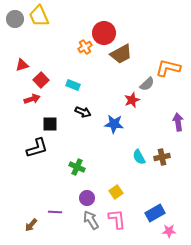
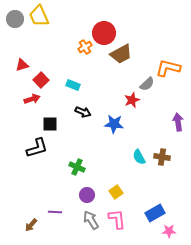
brown cross: rotated 21 degrees clockwise
purple circle: moved 3 px up
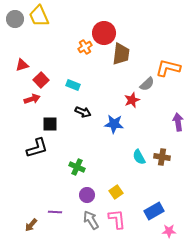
brown trapezoid: rotated 55 degrees counterclockwise
blue rectangle: moved 1 px left, 2 px up
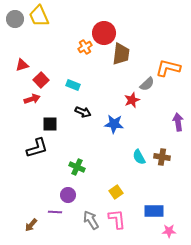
purple circle: moved 19 px left
blue rectangle: rotated 30 degrees clockwise
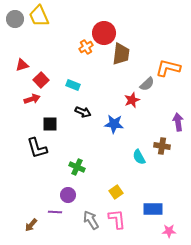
orange cross: moved 1 px right
black L-shape: rotated 90 degrees clockwise
brown cross: moved 11 px up
blue rectangle: moved 1 px left, 2 px up
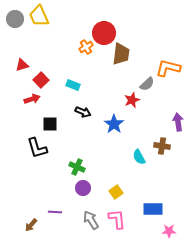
blue star: rotated 30 degrees clockwise
purple circle: moved 15 px right, 7 px up
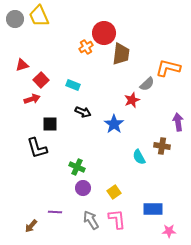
yellow square: moved 2 px left
brown arrow: moved 1 px down
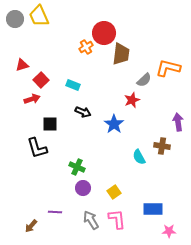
gray semicircle: moved 3 px left, 4 px up
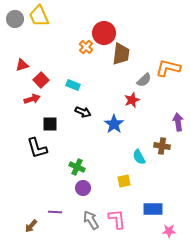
orange cross: rotated 16 degrees counterclockwise
yellow square: moved 10 px right, 11 px up; rotated 24 degrees clockwise
